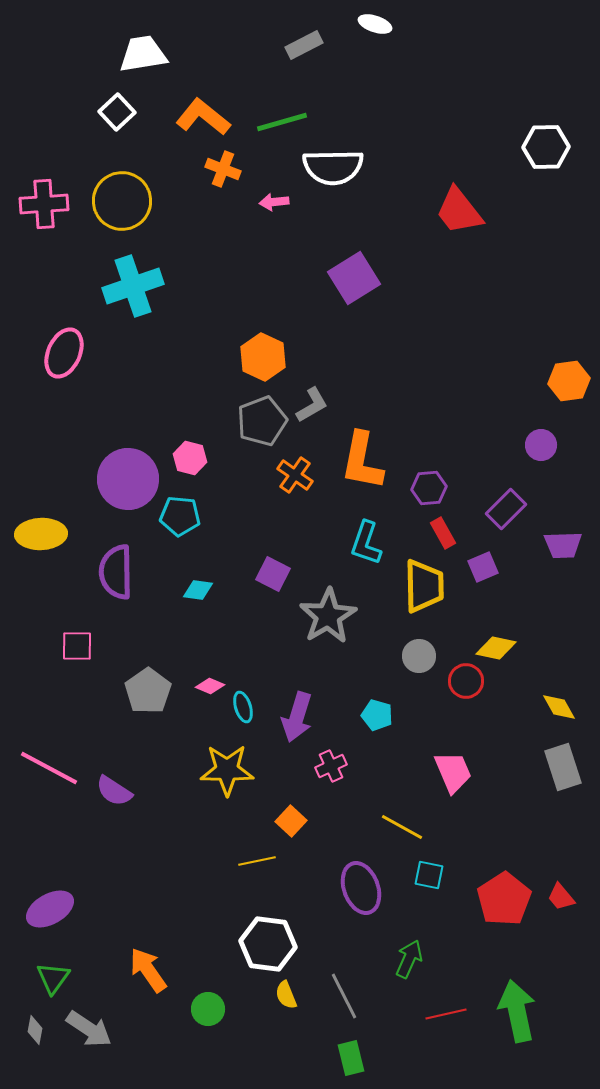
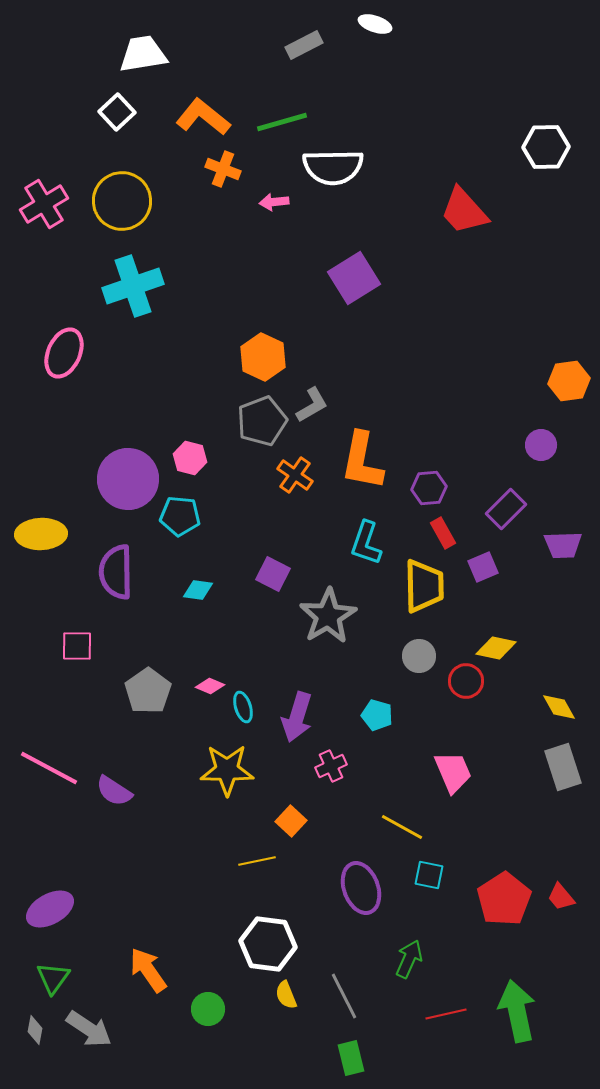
pink cross at (44, 204): rotated 27 degrees counterclockwise
red trapezoid at (459, 211): moved 5 px right; rotated 4 degrees counterclockwise
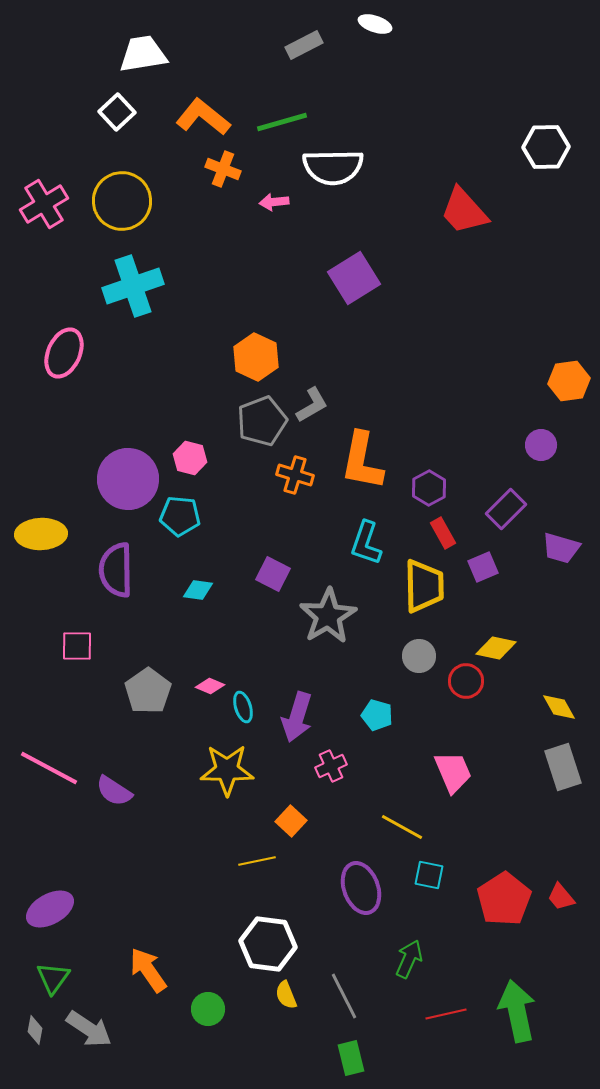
orange hexagon at (263, 357): moved 7 px left
orange cross at (295, 475): rotated 18 degrees counterclockwise
purple hexagon at (429, 488): rotated 24 degrees counterclockwise
purple trapezoid at (563, 545): moved 2 px left, 3 px down; rotated 18 degrees clockwise
purple semicircle at (116, 572): moved 2 px up
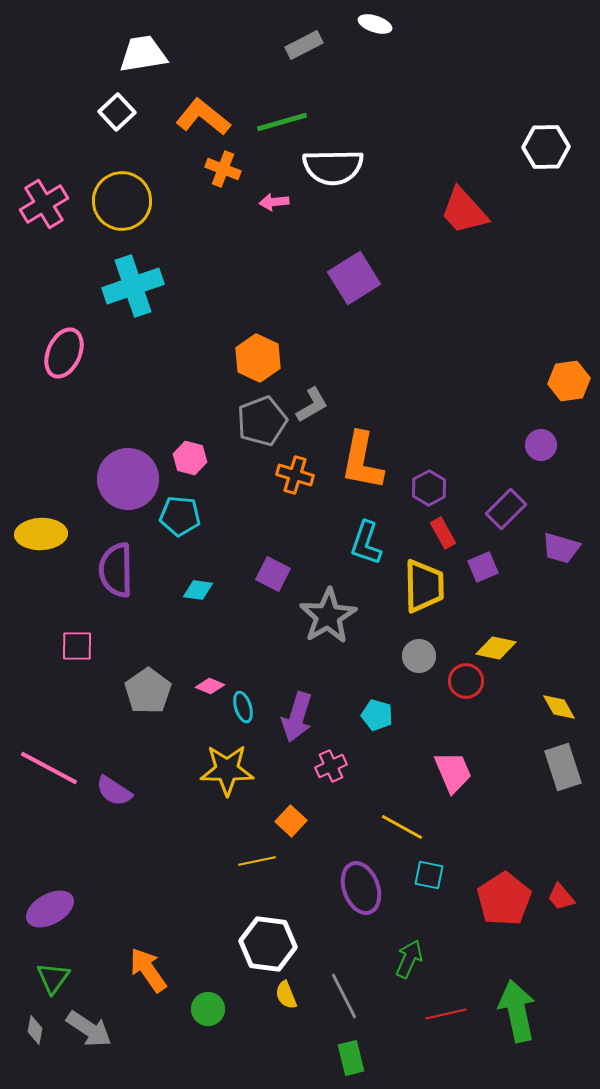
orange hexagon at (256, 357): moved 2 px right, 1 px down
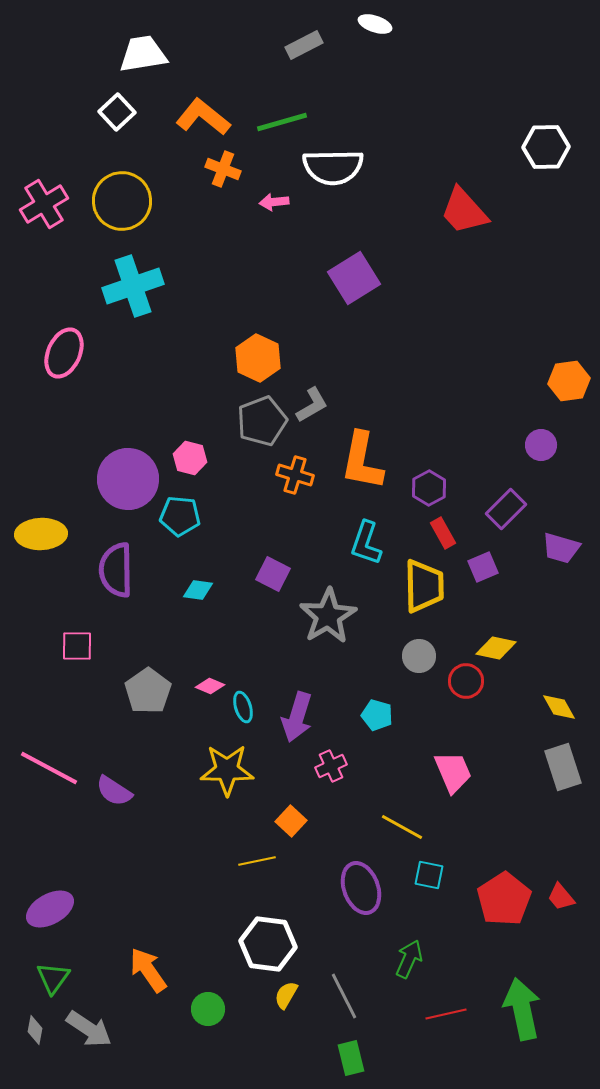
yellow semicircle at (286, 995): rotated 52 degrees clockwise
green arrow at (517, 1011): moved 5 px right, 2 px up
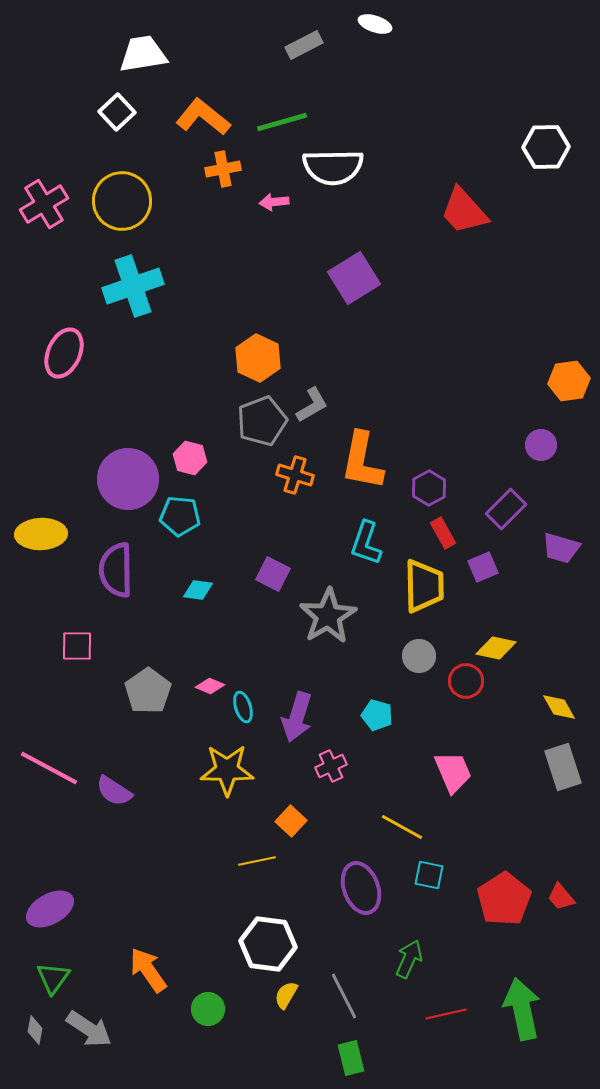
orange cross at (223, 169): rotated 32 degrees counterclockwise
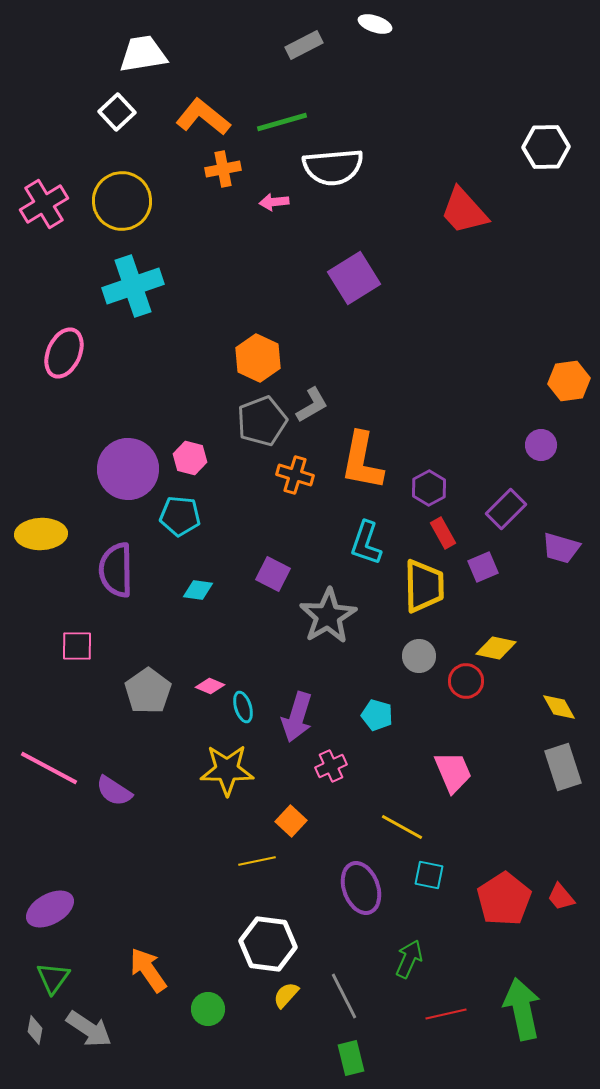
white semicircle at (333, 167): rotated 4 degrees counterclockwise
purple circle at (128, 479): moved 10 px up
yellow semicircle at (286, 995): rotated 12 degrees clockwise
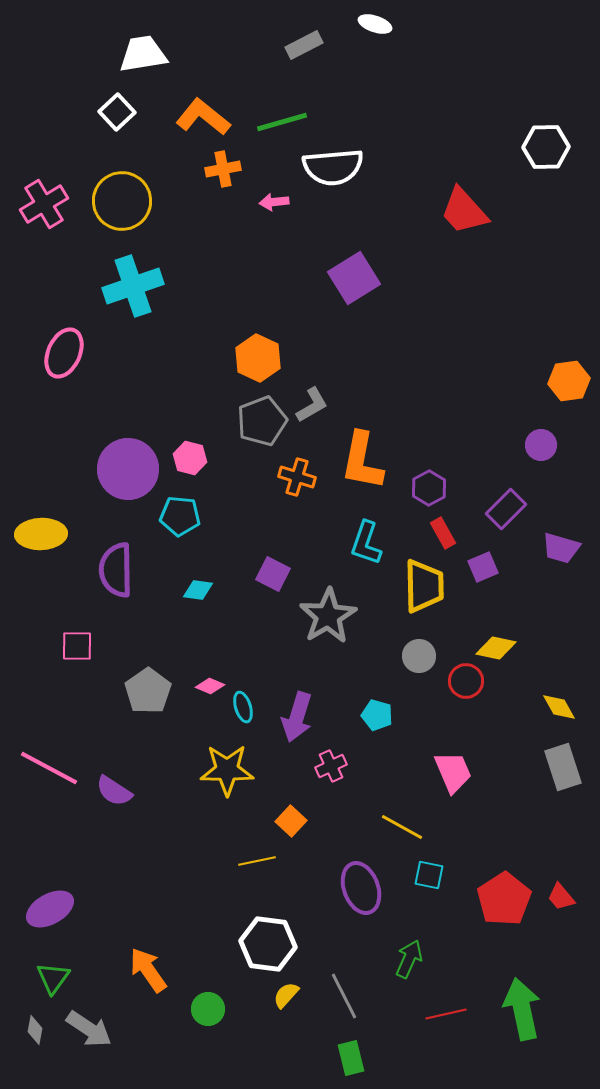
orange cross at (295, 475): moved 2 px right, 2 px down
